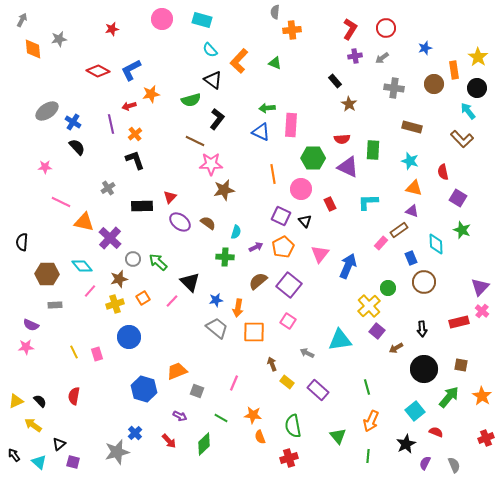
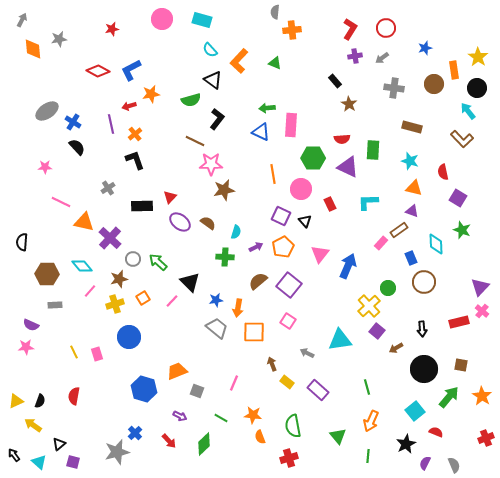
black semicircle at (40, 401): rotated 64 degrees clockwise
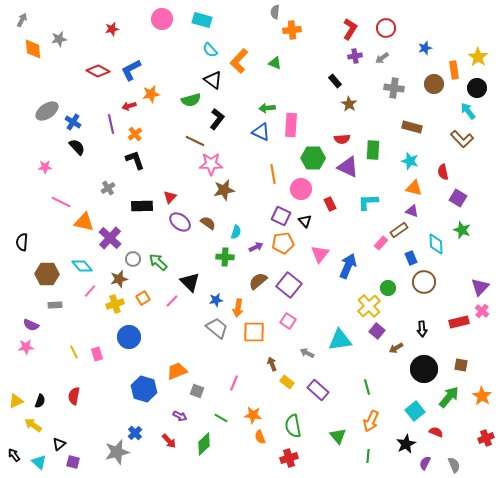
orange pentagon at (283, 247): moved 4 px up; rotated 20 degrees clockwise
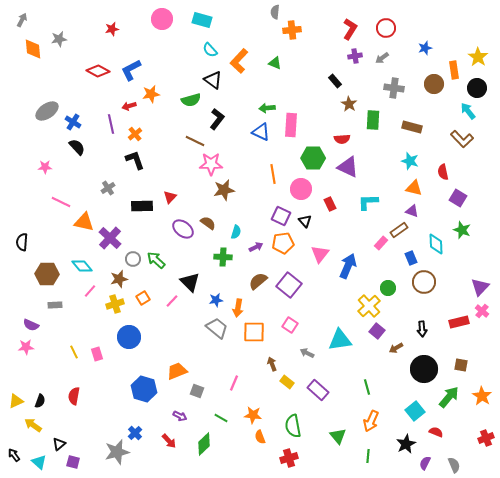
green rectangle at (373, 150): moved 30 px up
purple ellipse at (180, 222): moved 3 px right, 7 px down
green cross at (225, 257): moved 2 px left
green arrow at (158, 262): moved 2 px left, 2 px up
pink square at (288, 321): moved 2 px right, 4 px down
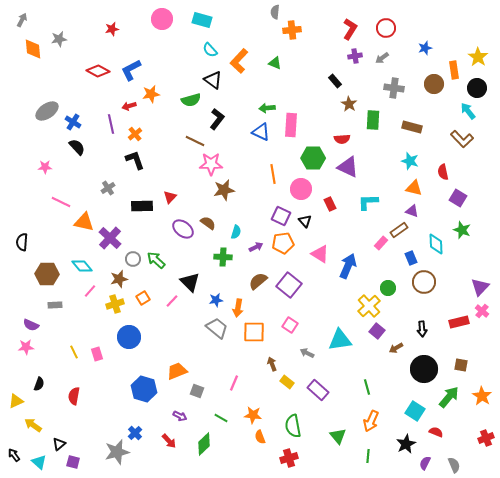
pink triangle at (320, 254): rotated 36 degrees counterclockwise
black semicircle at (40, 401): moved 1 px left, 17 px up
cyan square at (415, 411): rotated 18 degrees counterclockwise
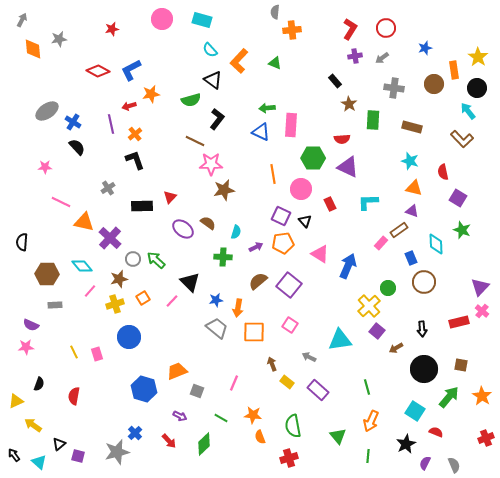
gray arrow at (307, 353): moved 2 px right, 4 px down
purple square at (73, 462): moved 5 px right, 6 px up
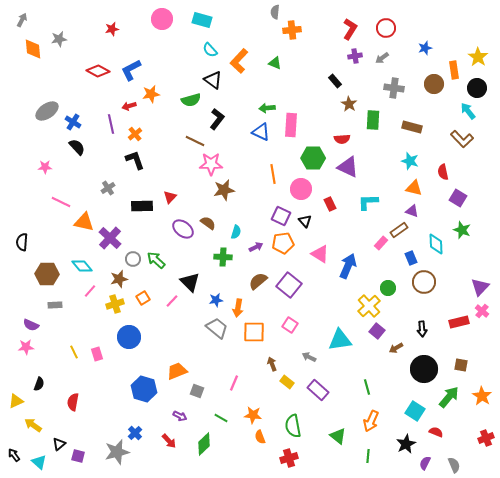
red semicircle at (74, 396): moved 1 px left, 6 px down
green triangle at (338, 436): rotated 12 degrees counterclockwise
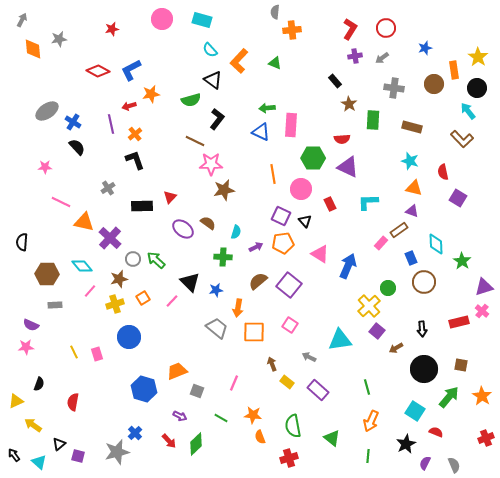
green star at (462, 230): moved 31 px down; rotated 12 degrees clockwise
purple triangle at (480, 287): moved 4 px right; rotated 30 degrees clockwise
blue star at (216, 300): moved 10 px up
green triangle at (338, 436): moved 6 px left, 2 px down
green diamond at (204, 444): moved 8 px left
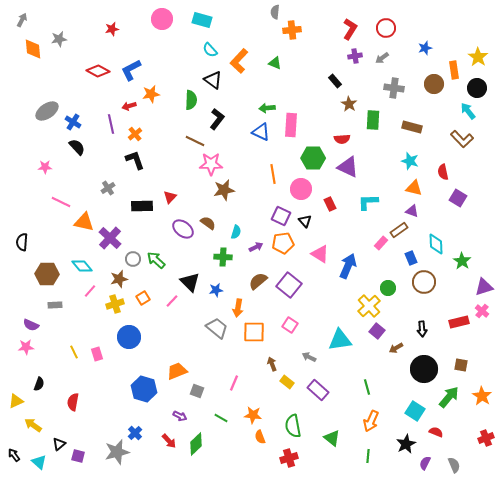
green semicircle at (191, 100): rotated 72 degrees counterclockwise
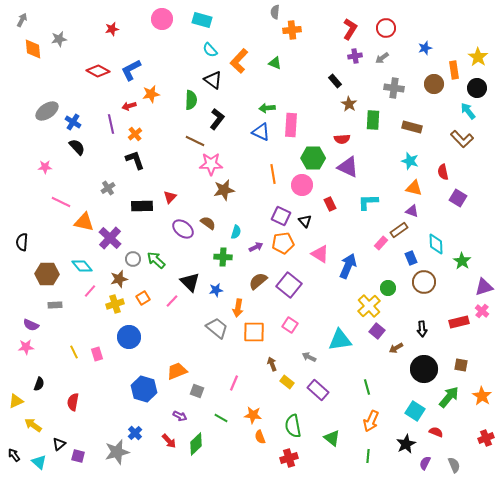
pink circle at (301, 189): moved 1 px right, 4 px up
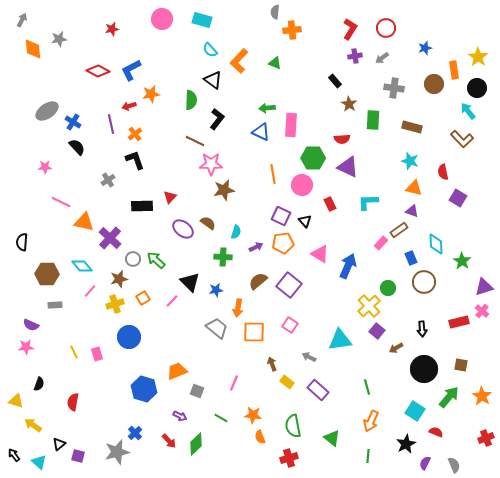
gray cross at (108, 188): moved 8 px up
yellow triangle at (16, 401): rotated 42 degrees clockwise
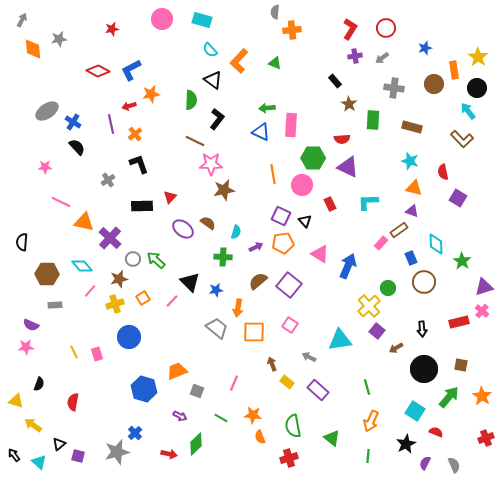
black L-shape at (135, 160): moved 4 px right, 4 px down
red arrow at (169, 441): moved 13 px down; rotated 35 degrees counterclockwise
